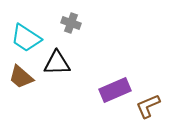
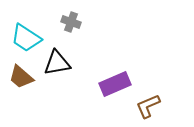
gray cross: moved 1 px up
black triangle: rotated 8 degrees counterclockwise
purple rectangle: moved 6 px up
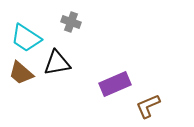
brown trapezoid: moved 4 px up
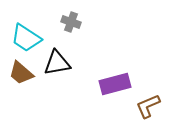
purple rectangle: rotated 8 degrees clockwise
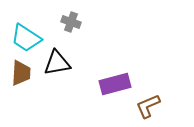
brown trapezoid: rotated 128 degrees counterclockwise
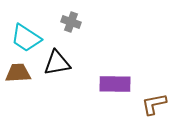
brown trapezoid: moved 3 px left; rotated 96 degrees counterclockwise
purple rectangle: rotated 16 degrees clockwise
brown L-shape: moved 6 px right, 2 px up; rotated 12 degrees clockwise
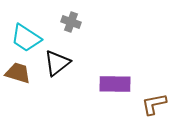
black triangle: rotated 28 degrees counterclockwise
brown trapezoid: rotated 20 degrees clockwise
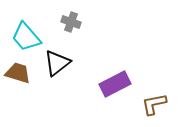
cyan trapezoid: moved 1 px up; rotated 16 degrees clockwise
purple rectangle: rotated 28 degrees counterclockwise
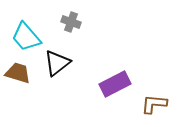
brown L-shape: rotated 16 degrees clockwise
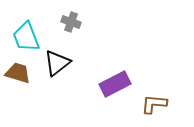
cyan trapezoid: rotated 20 degrees clockwise
